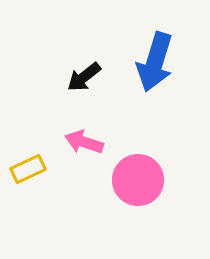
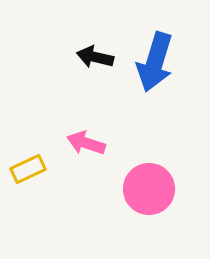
black arrow: moved 11 px right, 20 px up; rotated 51 degrees clockwise
pink arrow: moved 2 px right, 1 px down
pink circle: moved 11 px right, 9 px down
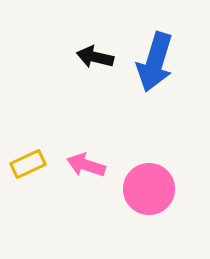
pink arrow: moved 22 px down
yellow rectangle: moved 5 px up
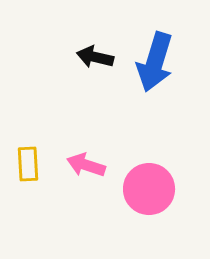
yellow rectangle: rotated 68 degrees counterclockwise
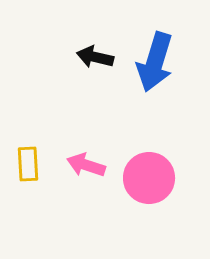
pink circle: moved 11 px up
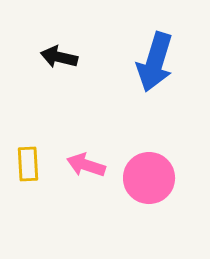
black arrow: moved 36 px left
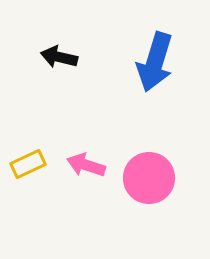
yellow rectangle: rotated 68 degrees clockwise
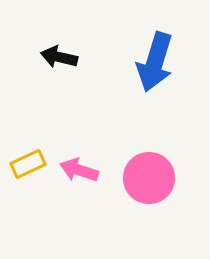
pink arrow: moved 7 px left, 5 px down
